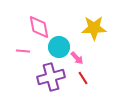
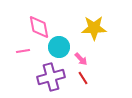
pink line: rotated 16 degrees counterclockwise
pink arrow: moved 4 px right, 1 px down
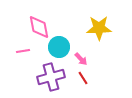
yellow star: moved 5 px right
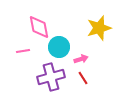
yellow star: rotated 15 degrees counterclockwise
pink arrow: rotated 64 degrees counterclockwise
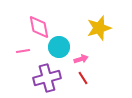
purple cross: moved 4 px left, 1 px down
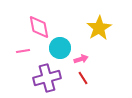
yellow star: rotated 15 degrees counterclockwise
cyan circle: moved 1 px right, 1 px down
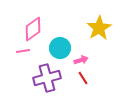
pink diamond: moved 6 px left, 2 px down; rotated 65 degrees clockwise
pink arrow: moved 1 px down
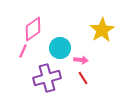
yellow star: moved 3 px right, 2 px down
pink line: rotated 56 degrees counterclockwise
pink arrow: rotated 24 degrees clockwise
